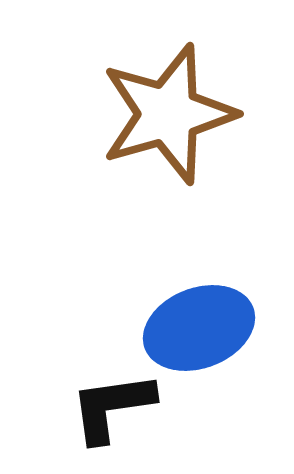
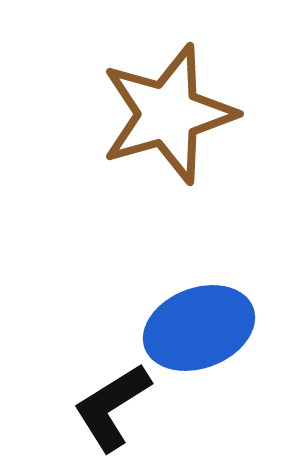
black L-shape: rotated 24 degrees counterclockwise
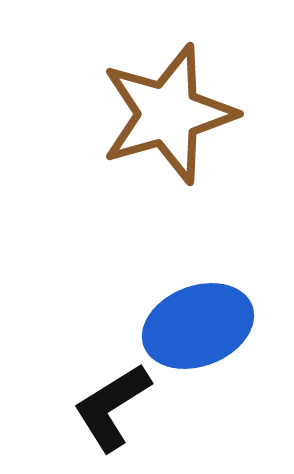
blue ellipse: moved 1 px left, 2 px up
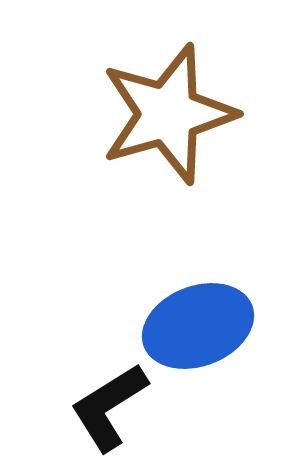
black L-shape: moved 3 px left
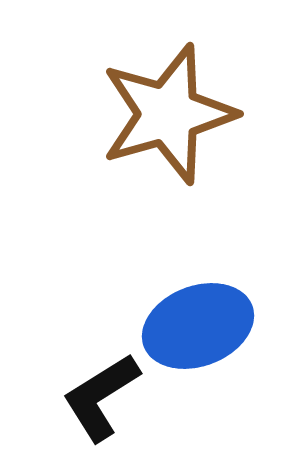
black L-shape: moved 8 px left, 10 px up
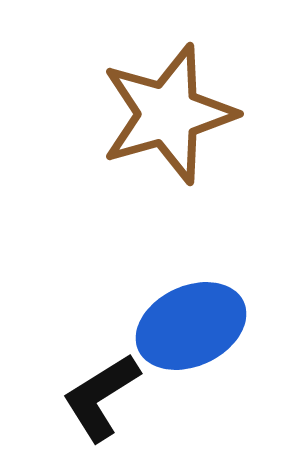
blue ellipse: moved 7 px left; rotated 4 degrees counterclockwise
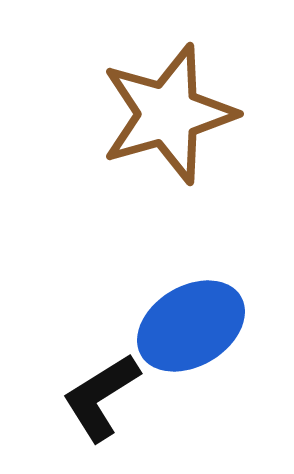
blue ellipse: rotated 6 degrees counterclockwise
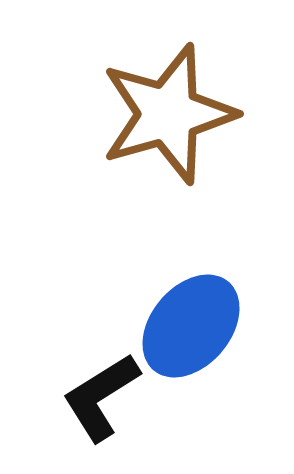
blue ellipse: rotated 19 degrees counterclockwise
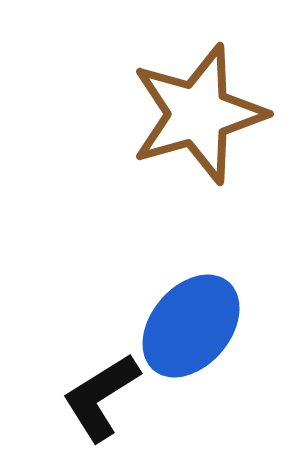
brown star: moved 30 px right
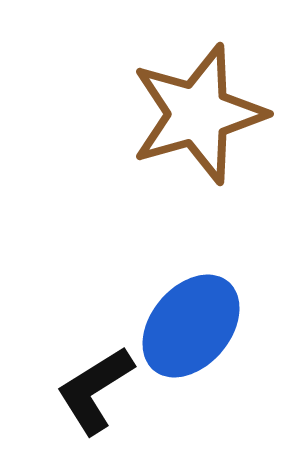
black L-shape: moved 6 px left, 7 px up
